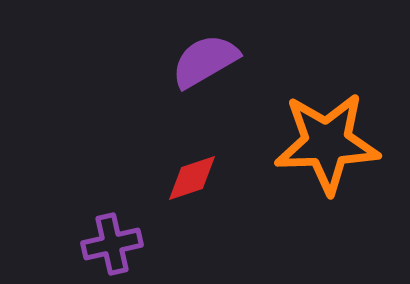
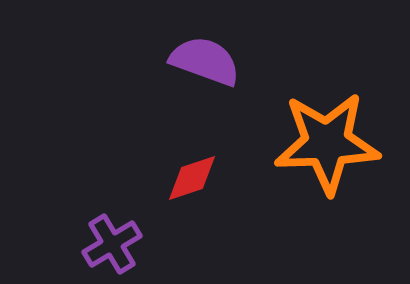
purple semicircle: rotated 50 degrees clockwise
purple cross: rotated 18 degrees counterclockwise
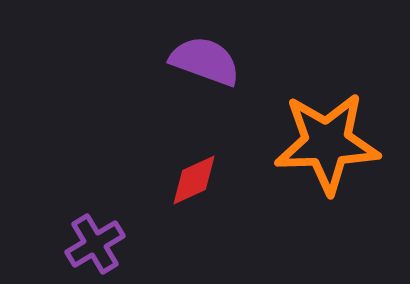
red diamond: moved 2 px right, 2 px down; rotated 6 degrees counterclockwise
purple cross: moved 17 px left
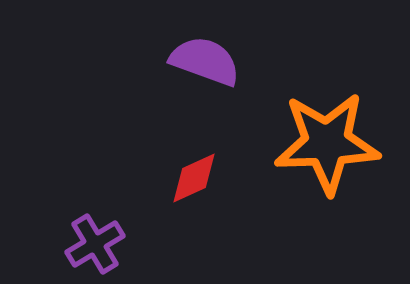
red diamond: moved 2 px up
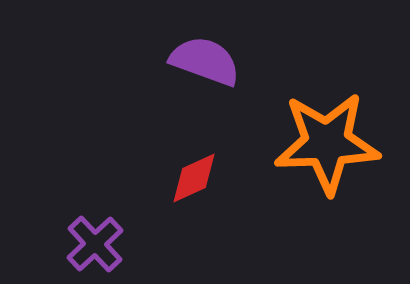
purple cross: rotated 12 degrees counterclockwise
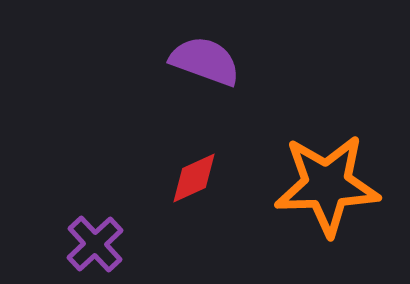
orange star: moved 42 px down
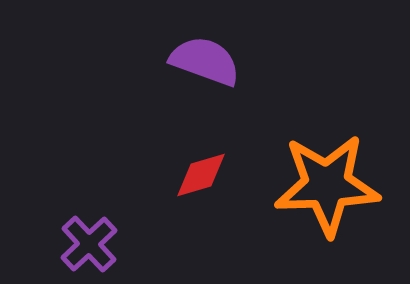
red diamond: moved 7 px right, 3 px up; rotated 8 degrees clockwise
purple cross: moved 6 px left
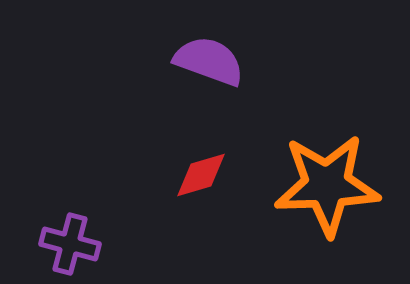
purple semicircle: moved 4 px right
purple cross: moved 19 px left; rotated 32 degrees counterclockwise
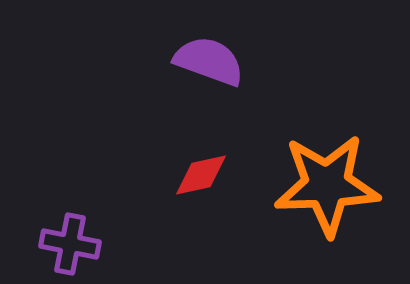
red diamond: rotated 4 degrees clockwise
purple cross: rotated 4 degrees counterclockwise
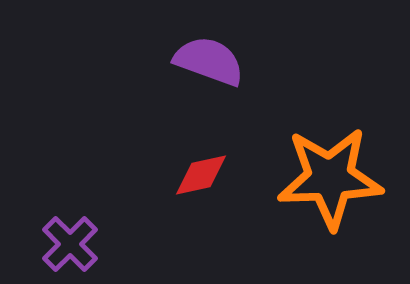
orange star: moved 3 px right, 7 px up
purple cross: rotated 34 degrees clockwise
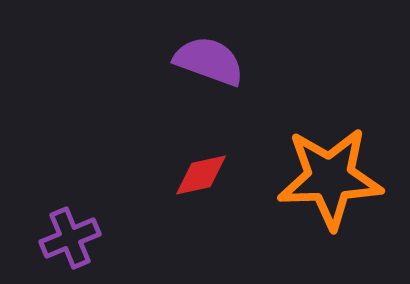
purple cross: moved 6 px up; rotated 22 degrees clockwise
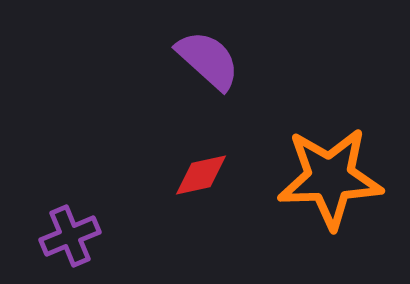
purple semicircle: moved 1 px left, 1 px up; rotated 22 degrees clockwise
purple cross: moved 2 px up
